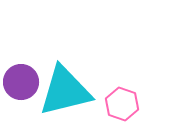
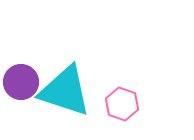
cyan triangle: rotated 32 degrees clockwise
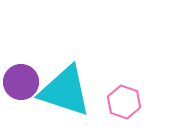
pink hexagon: moved 2 px right, 2 px up
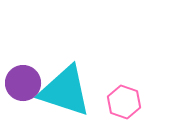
purple circle: moved 2 px right, 1 px down
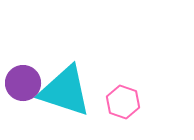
pink hexagon: moved 1 px left
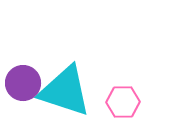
pink hexagon: rotated 20 degrees counterclockwise
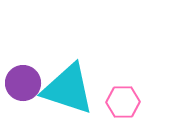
cyan triangle: moved 3 px right, 2 px up
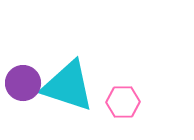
cyan triangle: moved 3 px up
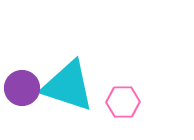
purple circle: moved 1 px left, 5 px down
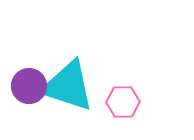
purple circle: moved 7 px right, 2 px up
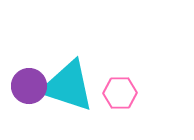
pink hexagon: moved 3 px left, 9 px up
